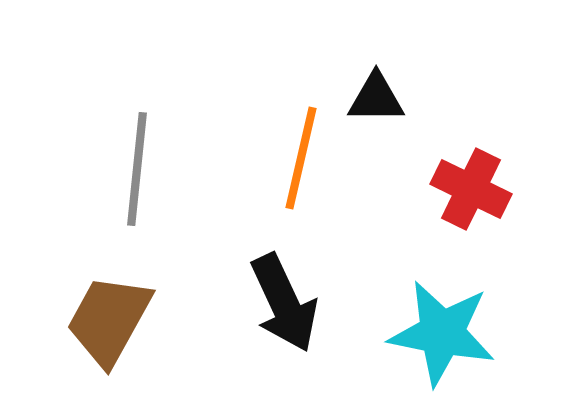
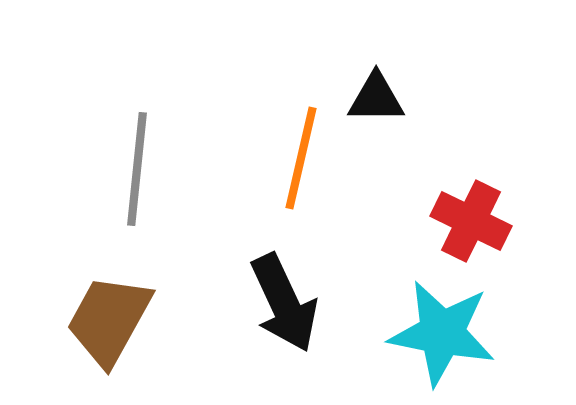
red cross: moved 32 px down
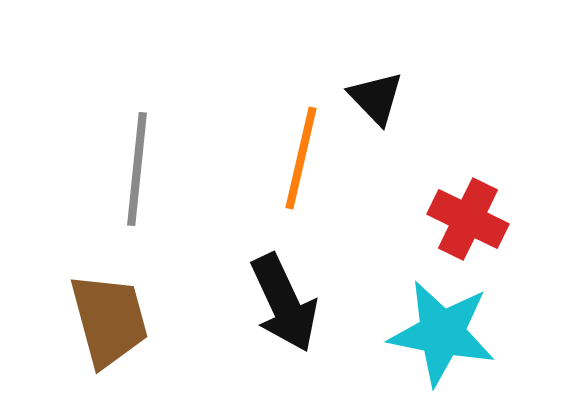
black triangle: rotated 46 degrees clockwise
red cross: moved 3 px left, 2 px up
brown trapezoid: rotated 136 degrees clockwise
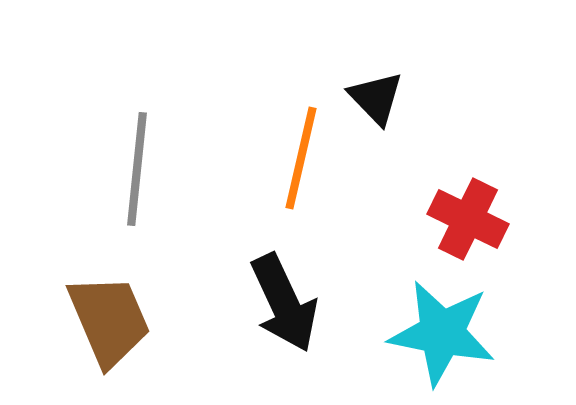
brown trapezoid: rotated 8 degrees counterclockwise
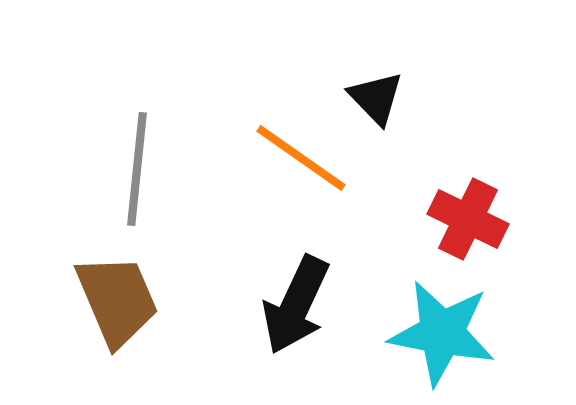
orange line: rotated 68 degrees counterclockwise
black arrow: moved 12 px right, 2 px down; rotated 50 degrees clockwise
brown trapezoid: moved 8 px right, 20 px up
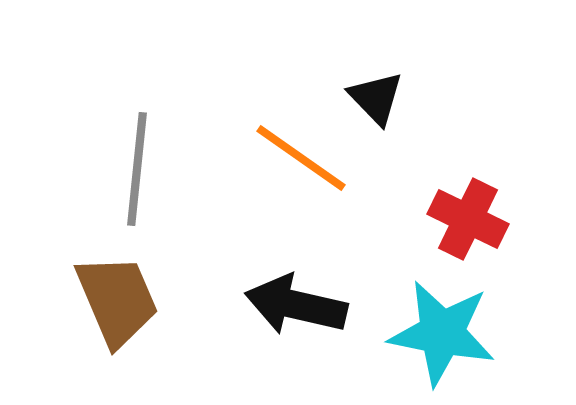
black arrow: rotated 78 degrees clockwise
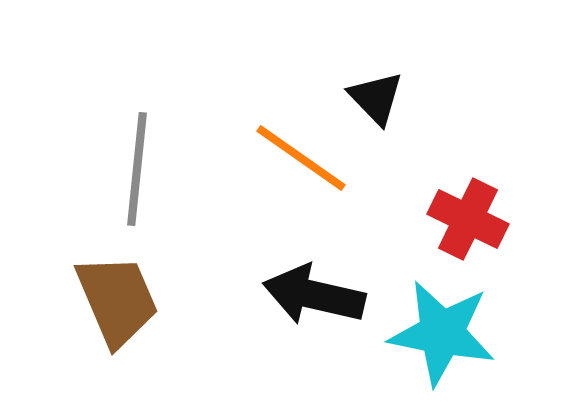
black arrow: moved 18 px right, 10 px up
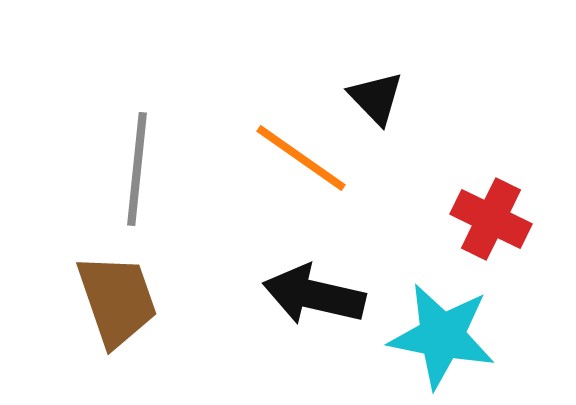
red cross: moved 23 px right
brown trapezoid: rotated 4 degrees clockwise
cyan star: moved 3 px down
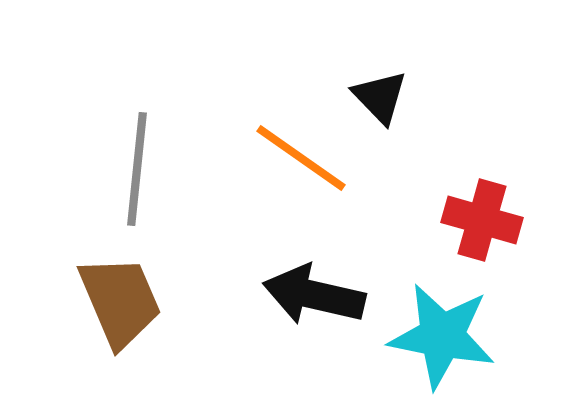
black triangle: moved 4 px right, 1 px up
red cross: moved 9 px left, 1 px down; rotated 10 degrees counterclockwise
brown trapezoid: moved 3 px right, 1 px down; rotated 4 degrees counterclockwise
